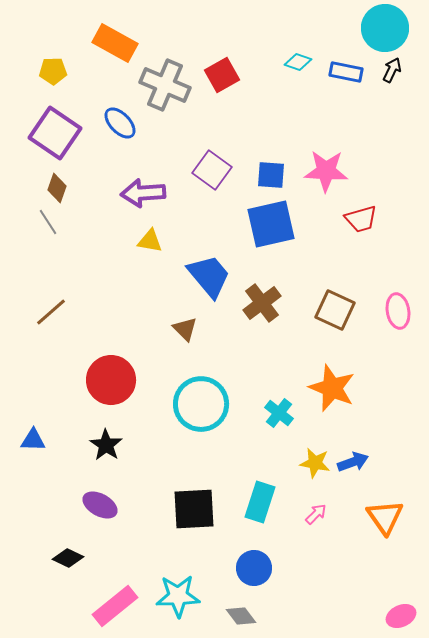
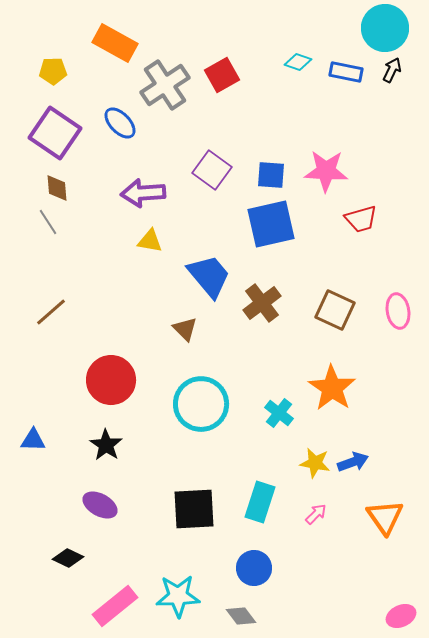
gray cross at (165, 85): rotated 33 degrees clockwise
brown diamond at (57, 188): rotated 24 degrees counterclockwise
orange star at (332, 388): rotated 12 degrees clockwise
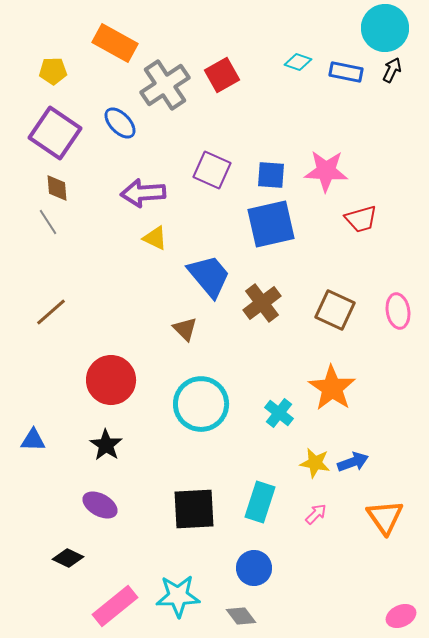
purple square at (212, 170): rotated 12 degrees counterclockwise
yellow triangle at (150, 241): moved 5 px right, 3 px up; rotated 16 degrees clockwise
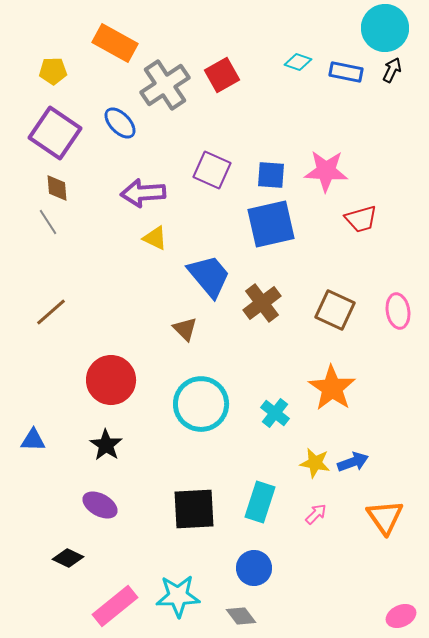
cyan cross at (279, 413): moved 4 px left
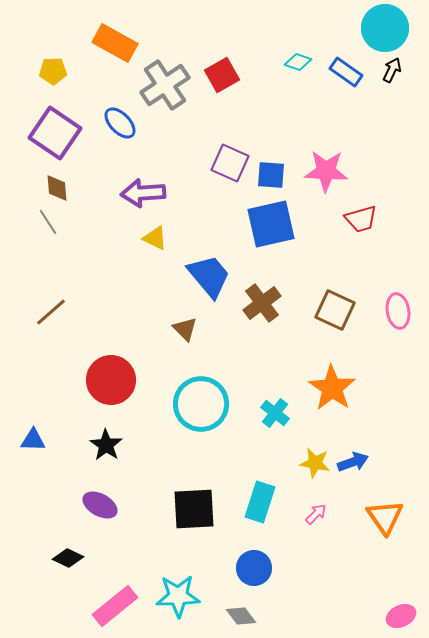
blue rectangle at (346, 72): rotated 24 degrees clockwise
purple square at (212, 170): moved 18 px right, 7 px up
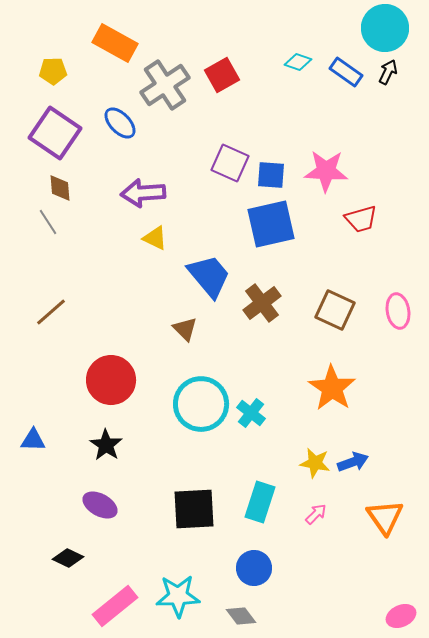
black arrow at (392, 70): moved 4 px left, 2 px down
brown diamond at (57, 188): moved 3 px right
cyan cross at (275, 413): moved 24 px left
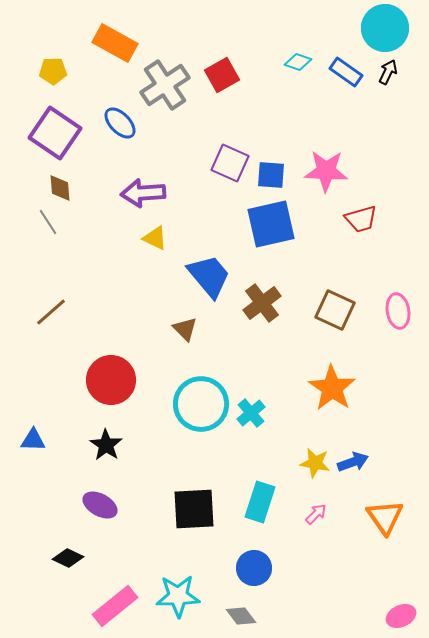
cyan cross at (251, 413): rotated 12 degrees clockwise
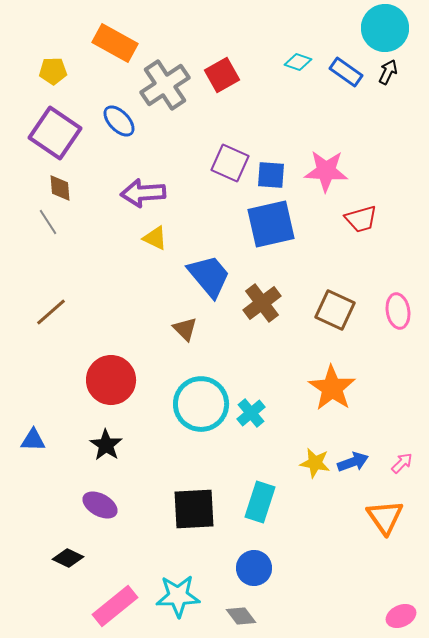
blue ellipse at (120, 123): moved 1 px left, 2 px up
pink arrow at (316, 514): moved 86 px right, 51 px up
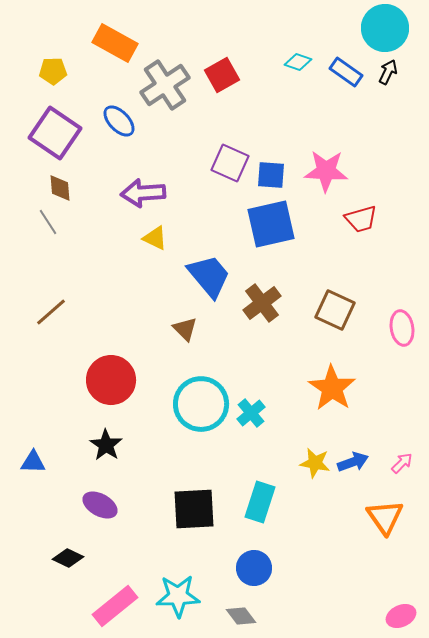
pink ellipse at (398, 311): moved 4 px right, 17 px down
blue triangle at (33, 440): moved 22 px down
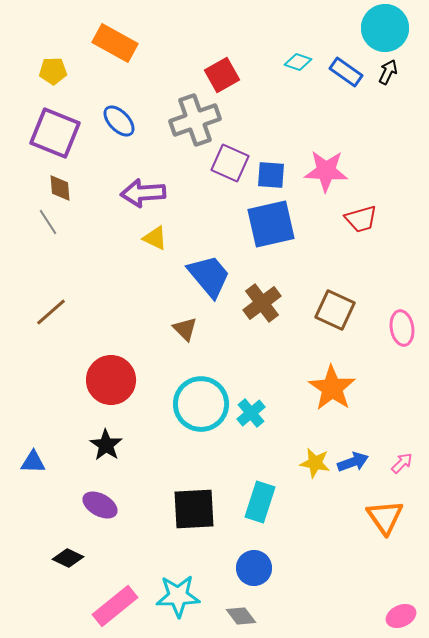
gray cross at (165, 85): moved 30 px right, 35 px down; rotated 15 degrees clockwise
purple square at (55, 133): rotated 12 degrees counterclockwise
